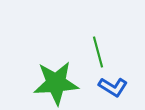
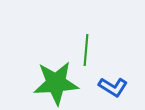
green line: moved 12 px left, 2 px up; rotated 20 degrees clockwise
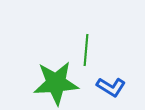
blue L-shape: moved 2 px left
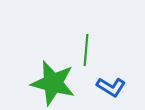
green star: moved 3 px left; rotated 18 degrees clockwise
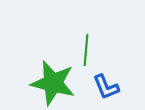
blue L-shape: moved 5 px left; rotated 36 degrees clockwise
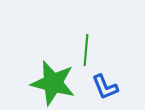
blue L-shape: moved 1 px left
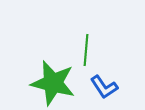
blue L-shape: moved 1 px left; rotated 12 degrees counterclockwise
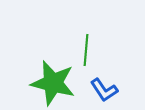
blue L-shape: moved 3 px down
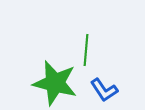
green star: moved 2 px right
